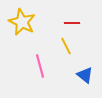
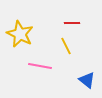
yellow star: moved 2 px left, 12 px down
pink line: rotated 65 degrees counterclockwise
blue triangle: moved 2 px right, 5 px down
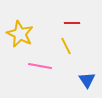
blue triangle: rotated 18 degrees clockwise
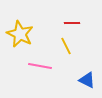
blue triangle: rotated 30 degrees counterclockwise
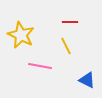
red line: moved 2 px left, 1 px up
yellow star: moved 1 px right, 1 px down
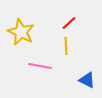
red line: moved 1 px left, 1 px down; rotated 42 degrees counterclockwise
yellow star: moved 3 px up
yellow line: rotated 24 degrees clockwise
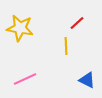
red line: moved 8 px right
yellow star: moved 1 px left, 4 px up; rotated 16 degrees counterclockwise
pink line: moved 15 px left, 13 px down; rotated 35 degrees counterclockwise
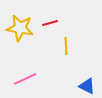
red line: moved 27 px left; rotated 28 degrees clockwise
blue triangle: moved 6 px down
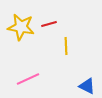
red line: moved 1 px left, 1 px down
yellow star: moved 1 px right, 1 px up
pink line: moved 3 px right
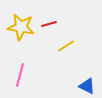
yellow line: rotated 60 degrees clockwise
pink line: moved 8 px left, 4 px up; rotated 50 degrees counterclockwise
